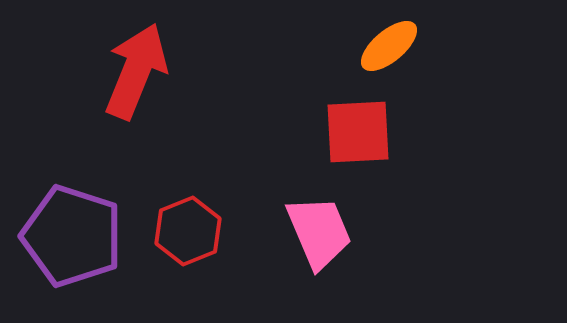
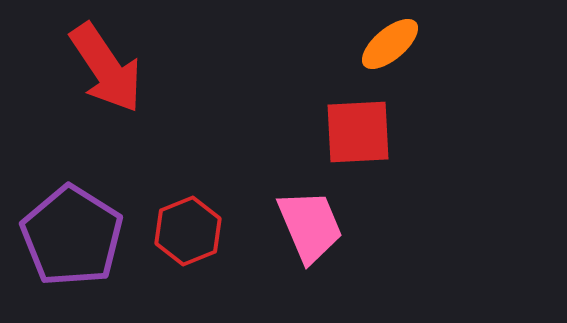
orange ellipse: moved 1 px right, 2 px up
red arrow: moved 30 px left, 3 px up; rotated 124 degrees clockwise
pink trapezoid: moved 9 px left, 6 px up
purple pentagon: rotated 14 degrees clockwise
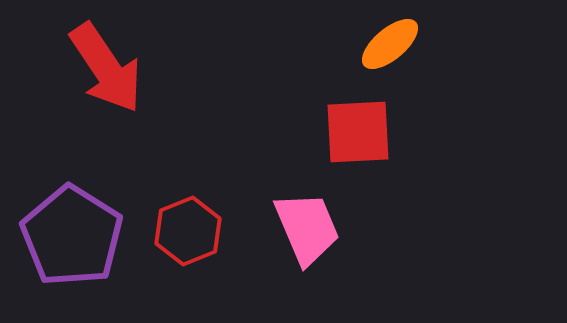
pink trapezoid: moved 3 px left, 2 px down
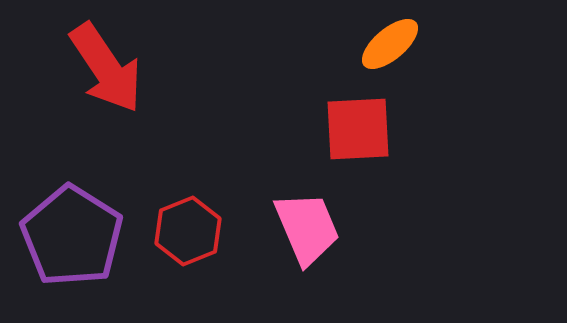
red square: moved 3 px up
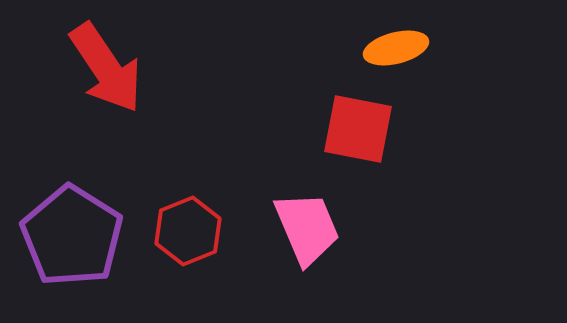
orange ellipse: moved 6 px right, 4 px down; rotated 26 degrees clockwise
red square: rotated 14 degrees clockwise
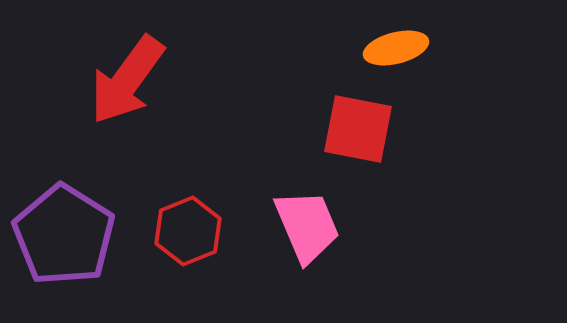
red arrow: moved 21 px right, 12 px down; rotated 70 degrees clockwise
pink trapezoid: moved 2 px up
purple pentagon: moved 8 px left, 1 px up
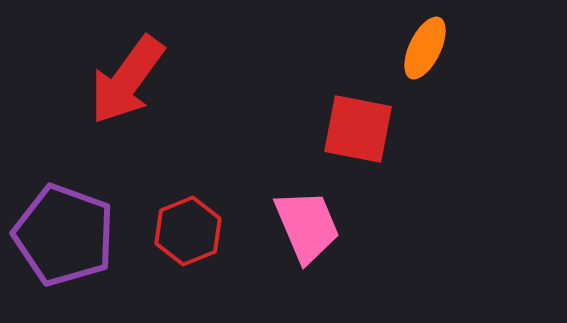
orange ellipse: moved 29 px right; rotated 50 degrees counterclockwise
purple pentagon: rotated 12 degrees counterclockwise
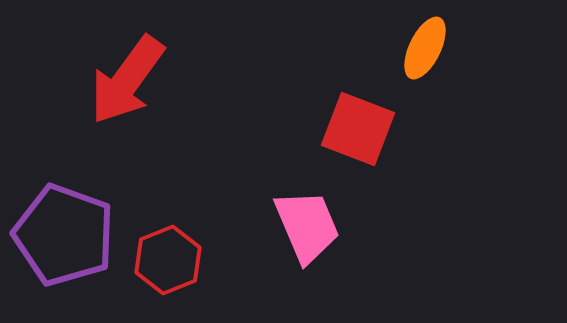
red square: rotated 10 degrees clockwise
red hexagon: moved 20 px left, 29 px down
